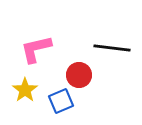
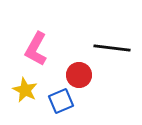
pink L-shape: rotated 48 degrees counterclockwise
yellow star: rotated 10 degrees counterclockwise
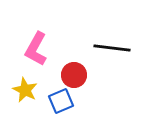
red circle: moved 5 px left
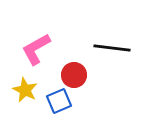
pink L-shape: rotated 32 degrees clockwise
blue square: moved 2 px left
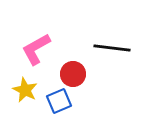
red circle: moved 1 px left, 1 px up
